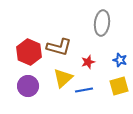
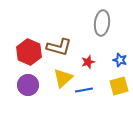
purple circle: moved 1 px up
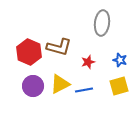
yellow triangle: moved 3 px left, 6 px down; rotated 15 degrees clockwise
purple circle: moved 5 px right, 1 px down
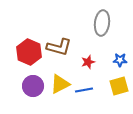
blue star: rotated 16 degrees counterclockwise
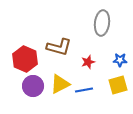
red hexagon: moved 4 px left, 7 px down
yellow square: moved 1 px left, 1 px up
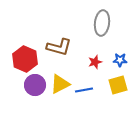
red star: moved 7 px right
purple circle: moved 2 px right, 1 px up
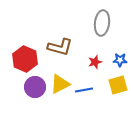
brown L-shape: moved 1 px right
purple circle: moved 2 px down
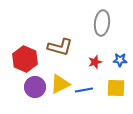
yellow square: moved 2 px left, 3 px down; rotated 18 degrees clockwise
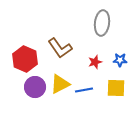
brown L-shape: moved 1 px down; rotated 40 degrees clockwise
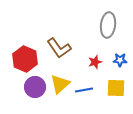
gray ellipse: moved 6 px right, 2 px down
brown L-shape: moved 1 px left
yellow triangle: rotated 15 degrees counterclockwise
